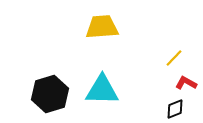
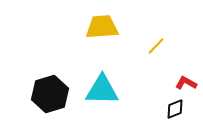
yellow line: moved 18 px left, 12 px up
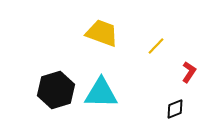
yellow trapezoid: moved 6 px down; rotated 24 degrees clockwise
red L-shape: moved 3 px right, 11 px up; rotated 95 degrees clockwise
cyan triangle: moved 1 px left, 3 px down
black hexagon: moved 6 px right, 4 px up
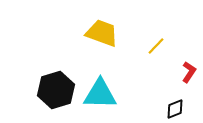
cyan triangle: moved 1 px left, 1 px down
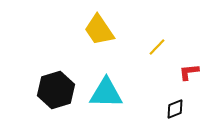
yellow trapezoid: moved 3 px left, 3 px up; rotated 144 degrees counterclockwise
yellow line: moved 1 px right, 1 px down
red L-shape: rotated 130 degrees counterclockwise
cyan triangle: moved 6 px right, 1 px up
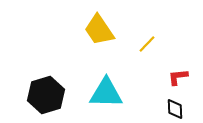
yellow line: moved 10 px left, 3 px up
red L-shape: moved 11 px left, 5 px down
black hexagon: moved 10 px left, 5 px down
black diamond: rotated 70 degrees counterclockwise
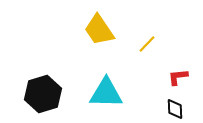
black hexagon: moved 3 px left, 1 px up
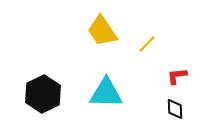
yellow trapezoid: moved 3 px right, 1 px down
red L-shape: moved 1 px left, 1 px up
black hexagon: rotated 9 degrees counterclockwise
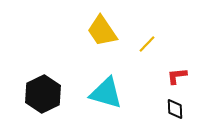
cyan triangle: rotated 15 degrees clockwise
